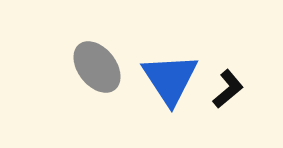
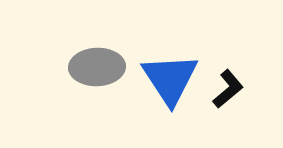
gray ellipse: rotated 54 degrees counterclockwise
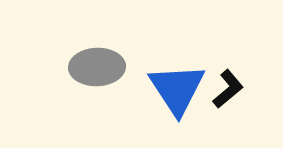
blue triangle: moved 7 px right, 10 px down
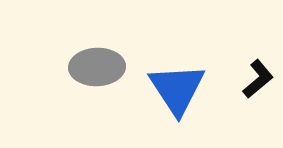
black L-shape: moved 30 px right, 10 px up
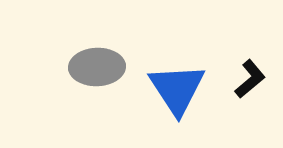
black L-shape: moved 8 px left
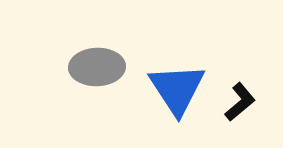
black L-shape: moved 10 px left, 23 px down
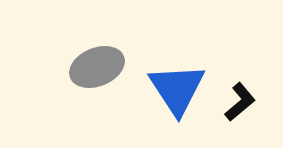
gray ellipse: rotated 20 degrees counterclockwise
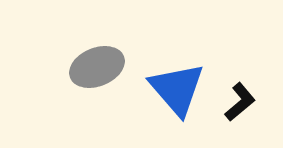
blue triangle: rotated 8 degrees counterclockwise
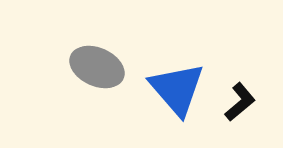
gray ellipse: rotated 46 degrees clockwise
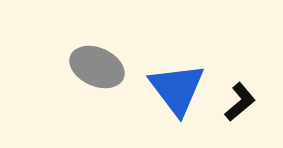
blue triangle: rotated 4 degrees clockwise
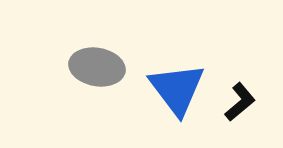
gray ellipse: rotated 14 degrees counterclockwise
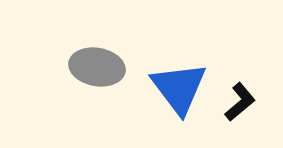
blue triangle: moved 2 px right, 1 px up
